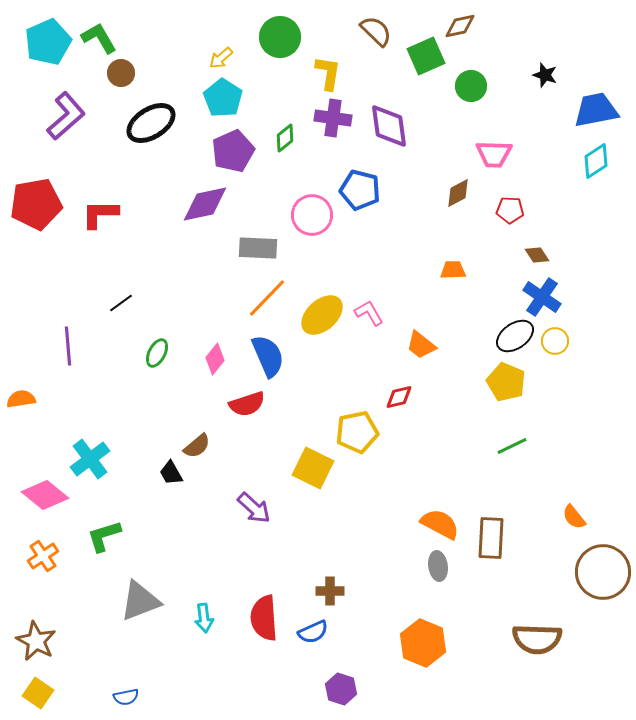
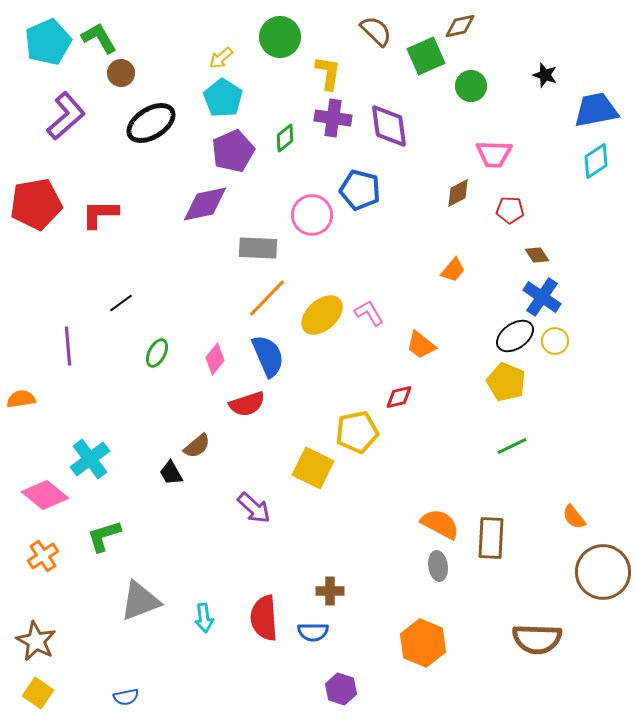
orange trapezoid at (453, 270): rotated 132 degrees clockwise
blue semicircle at (313, 632): rotated 24 degrees clockwise
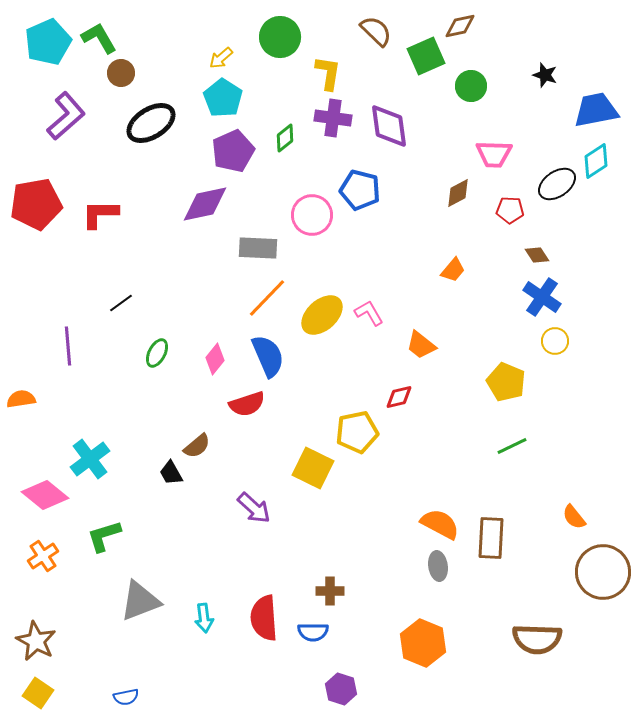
black ellipse at (515, 336): moved 42 px right, 152 px up
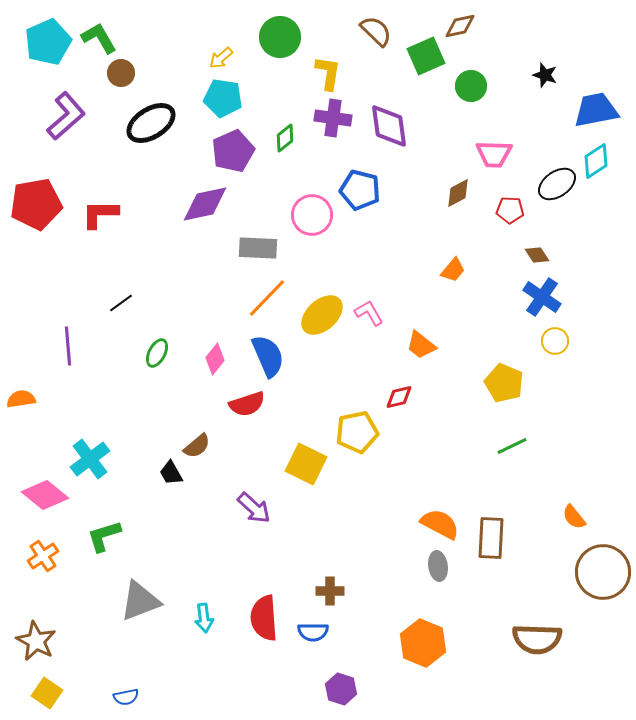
cyan pentagon at (223, 98): rotated 24 degrees counterclockwise
yellow pentagon at (506, 382): moved 2 px left, 1 px down
yellow square at (313, 468): moved 7 px left, 4 px up
yellow square at (38, 693): moved 9 px right
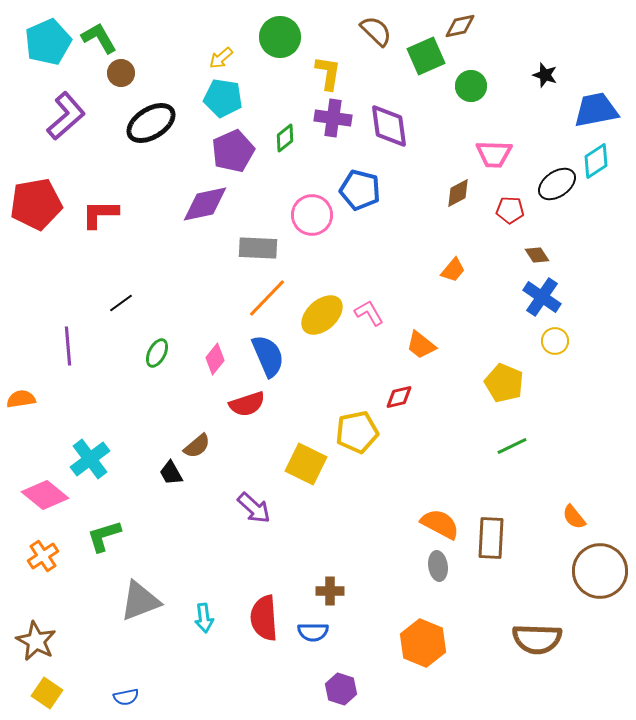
brown circle at (603, 572): moved 3 px left, 1 px up
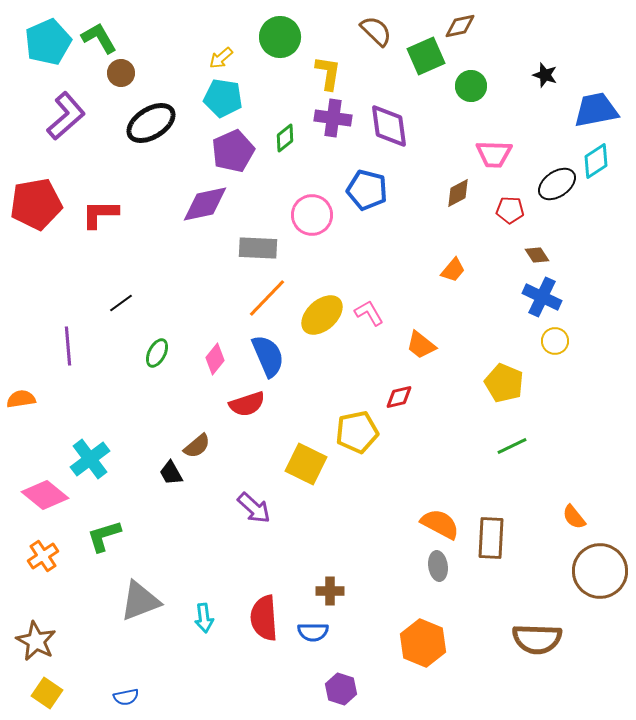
blue pentagon at (360, 190): moved 7 px right
blue cross at (542, 297): rotated 9 degrees counterclockwise
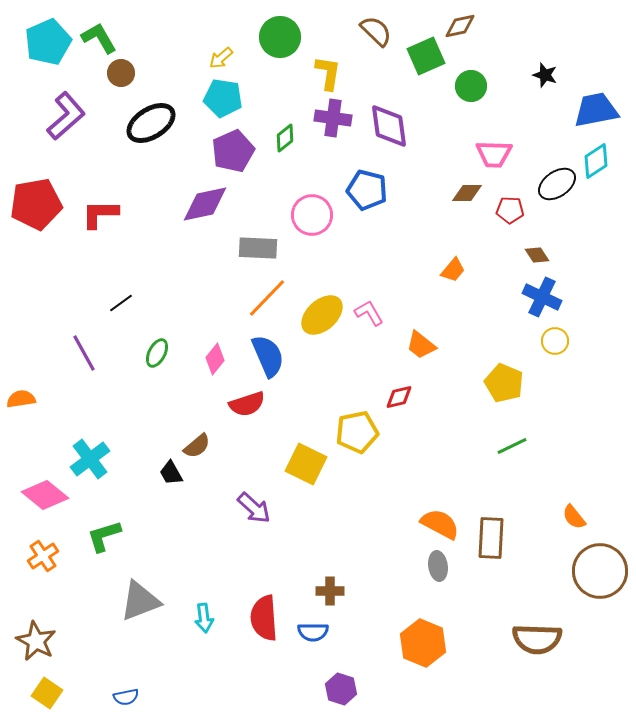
brown diamond at (458, 193): moved 9 px right; rotated 28 degrees clockwise
purple line at (68, 346): moved 16 px right, 7 px down; rotated 24 degrees counterclockwise
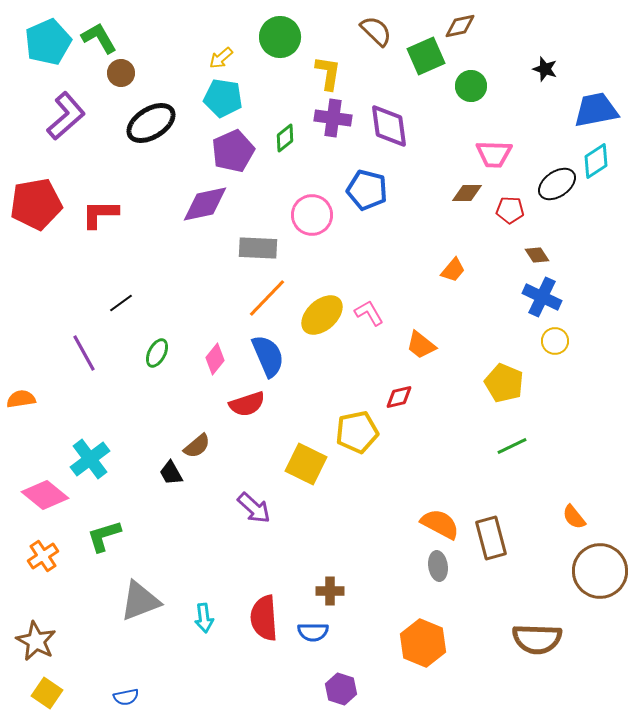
black star at (545, 75): moved 6 px up
brown rectangle at (491, 538): rotated 18 degrees counterclockwise
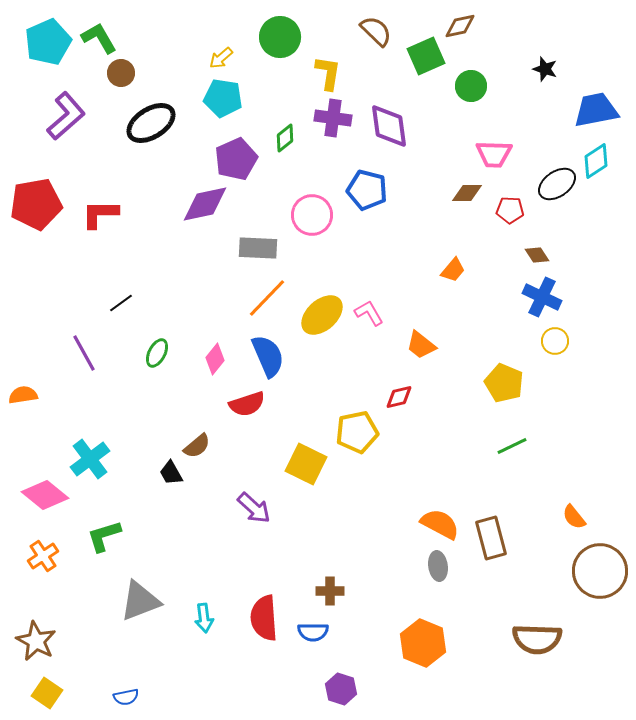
purple pentagon at (233, 151): moved 3 px right, 8 px down
orange semicircle at (21, 399): moved 2 px right, 4 px up
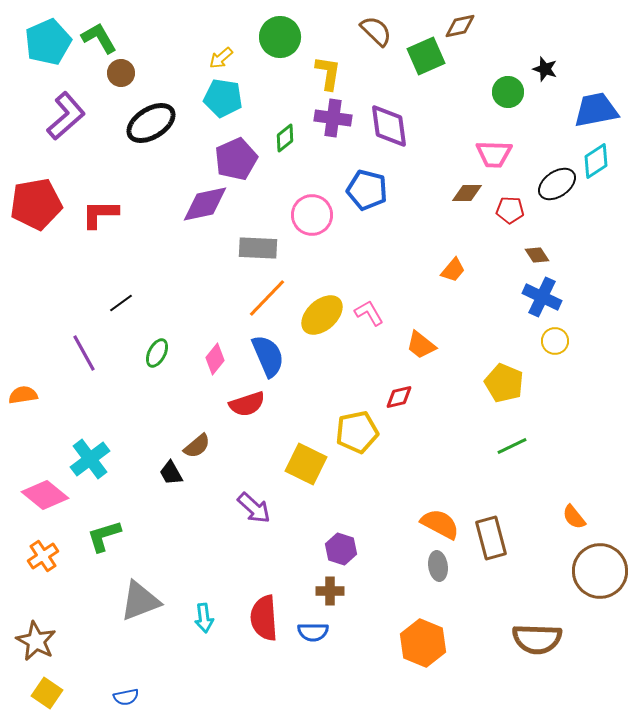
green circle at (471, 86): moved 37 px right, 6 px down
purple hexagon at (341, 689): moved 140 px up
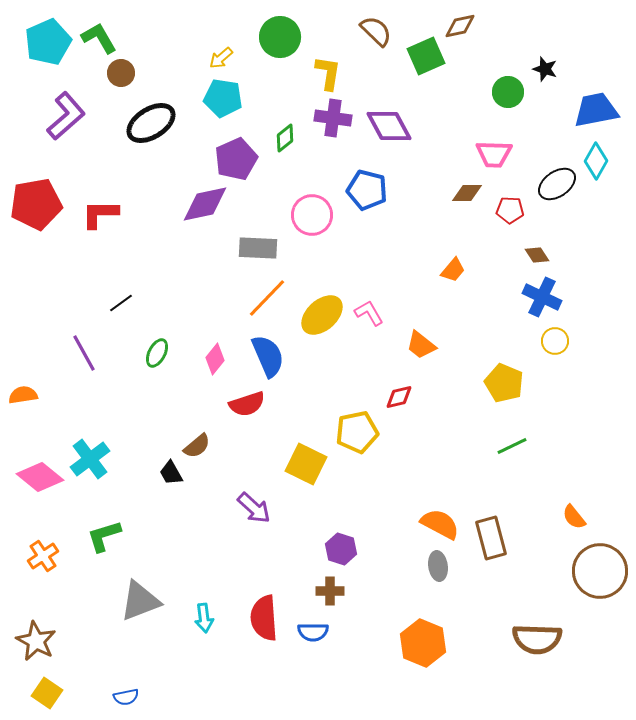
purple diamond at (389, 126): rotated 21 degrees counterclockwise
cyan diamond at (596, 161): rotated 27 degrees counterclockwise
pink diamond at (45, 495): moved 5 px left, 18 px up
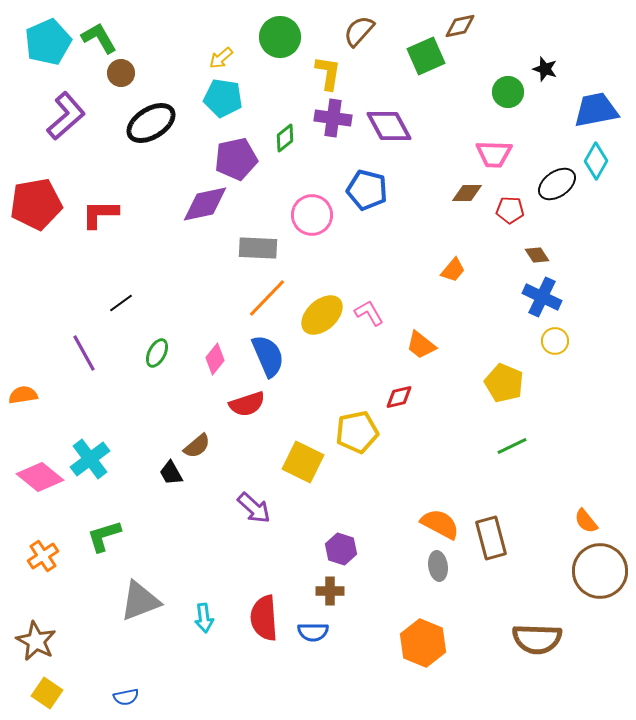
brown semicircle at (376, 31): moved 17 px left; rotated 92 degrees counterclockwise
purple pentagon at (236, 159): rotated 12 degrees clockwise
yellow square at (306, 464): moved 3 px left, 2 px up
orange semicircle at (574, 517): moved 12 px right, 4 px down
